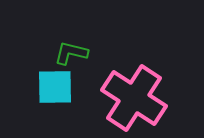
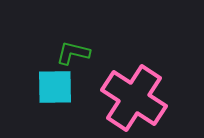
green L-shape: moved 2 px right
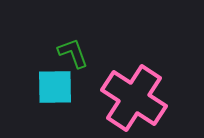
green L-shape: rotated 56 degrees clockwise
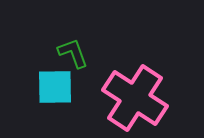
pink cross: moved 1 px right
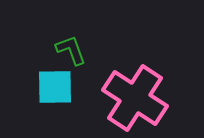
green L-shape: moved 2 px left, 3 px up
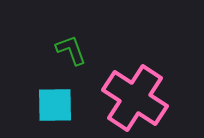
cyan square: moved 18 px down
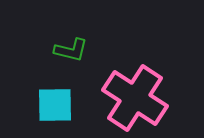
green L-shape: rotated 124 degrees clockwise
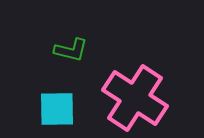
cyan square: moved 2 px right, 4 px down
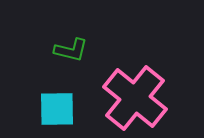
pink cross: rotated 6 degrees clockwise
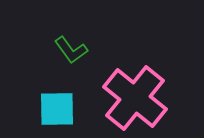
green L-shape: rotated 40 degrees clockwise
